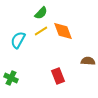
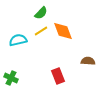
cyan semicircle: rotated 48 degrees clockwise
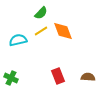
brown semicircle: moved 16 px down
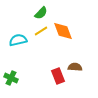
brown semicircle: moved 13 px left, 10 px up
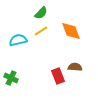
orange diamond: moved 8 px right
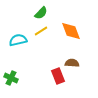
brown semicircle: moved 3 px left, 4 px up
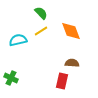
green semicircle: rotated 88 degrees counterclockwise
red rectangle: moved 4 px right, 5 px down; rotated 35 degrees clockwise
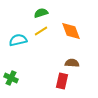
green semicircle: rotated 64 degrees counterclockwise
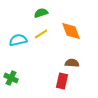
yellow line: moved 3 px down
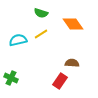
green semicircle: rotated 144 degrees counterclockwise
orange diamond: moved 2 px right, 7 px up; rotated 15 degrees counterclockwise
red rectangle: moved 2 px left; rotated 21 degrees clockwise
